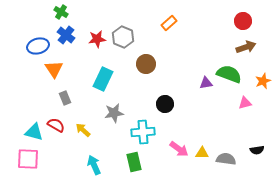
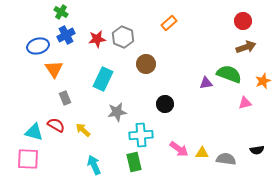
blue cross: rotated 24 degrees clockwise
gray star: moved 3 px right, 1 px up
cyan cross: moved 2 px left, 3 px down
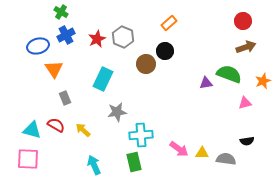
red star: rotated 18 degrees counterclockwise
black circle: moved 53 px up
cyan triangle: moved 2 px left, 2 px up
black semicircle: moved 10 px left, 9 px up
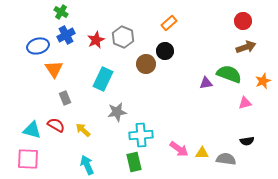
red star: moved 1 px left, 1 px down
cyan arrow: moved 7 px left
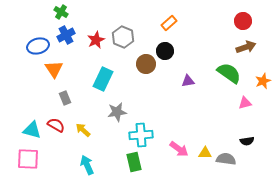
green semicircle: moved 1 px up; rotated 15 degrees clockwise
purple triangle: moved 18 px left, 2 px up
yellow triangle: moved 3 px right
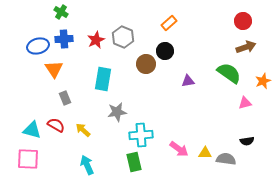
blue cross: moved 2 px left, 4 px down; rotated 24 degrees clockwise
cyan rectangle: rotated 15 degrees counterclockwise
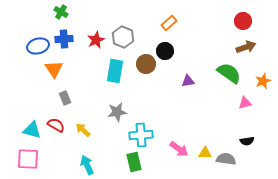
cyan rectangle: moved 12 px right, 8 px up
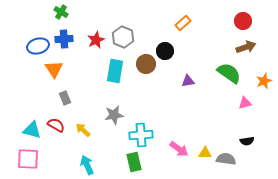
orange rectangle: moved 14 px right
orange star: moved 1 px right
gray star: moved 3 px left, 3 px down
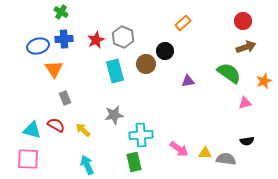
cyan rectangle: rotated 25 degrees counterclockwise
